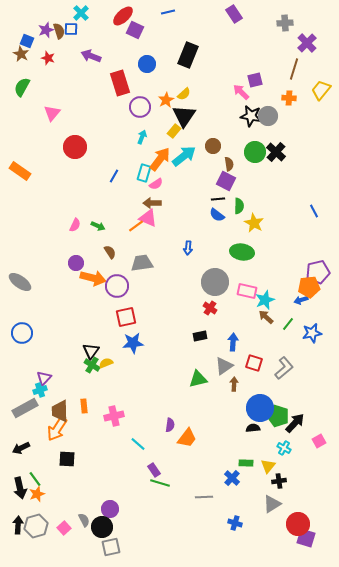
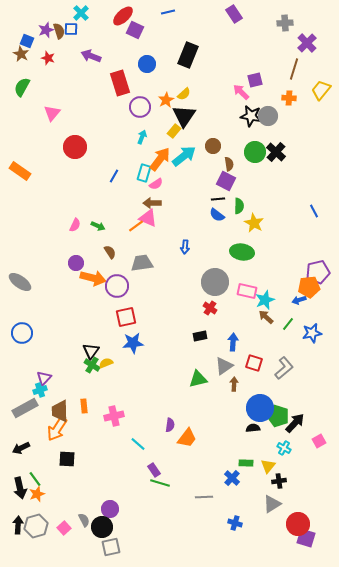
blue arrow at (188, 248): moved 3 px left, 1 px up
blue arrow at (301, 300): moved 2 px left
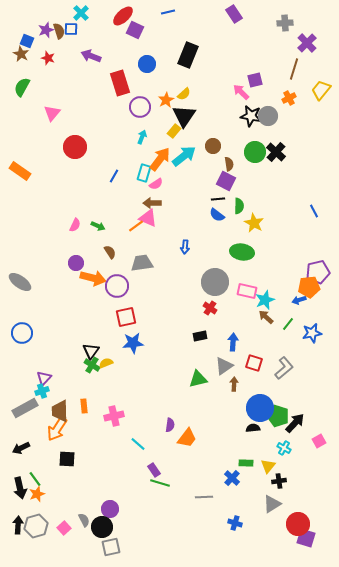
orange cross at (289, 98): rotated 32 degrees counterclockwise
cyan cross at (40, 390): moved 2 px right, 1 px down
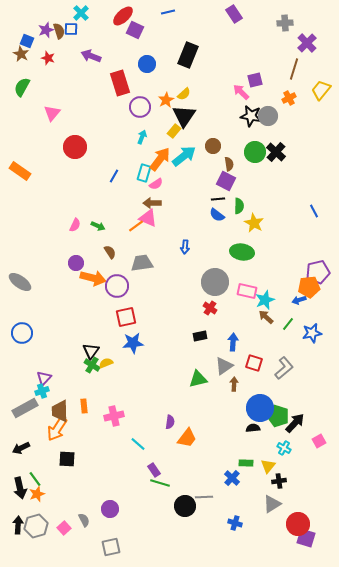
purple semicircle at (170, 425): moved 3 px up
black circle at (102, 527): moved 83 px right, 21 px up
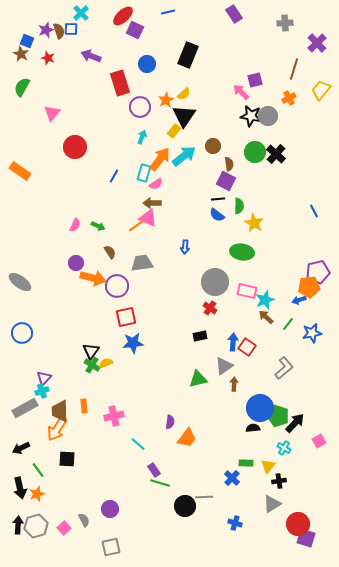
purple cross at (307, 43): moved 10 px right
black cross at (276, 152): moved 2 px down
red square at (254, 363): moved 7 px left, 16 px up; rotated 18 degrees clockwise
green line at (35, 479): moved 3 px right, 9 px up
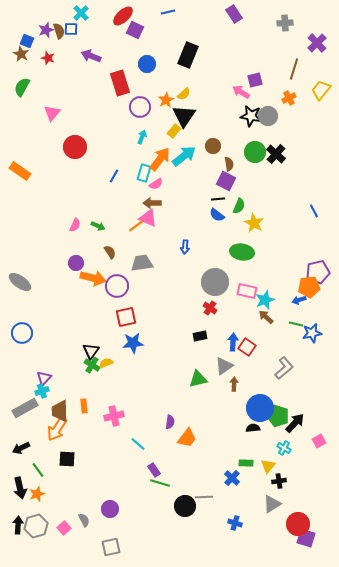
pink arrow at (241, 92): rotated 12 degrees counterclockwise
green semicircle at (239, 206): rotated 21 degrees clockwise
green line at (288, 324): moved 8 px right; rotated 64 degrees clockwise
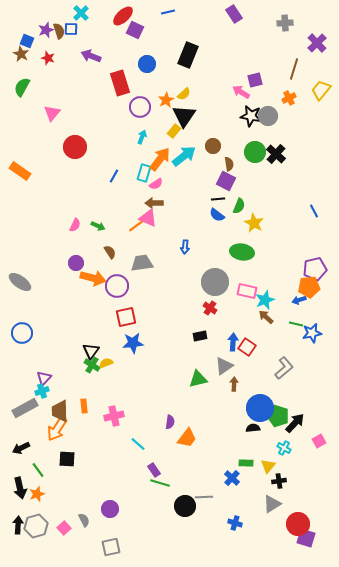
brown arrow at (152, 203): moved 2 px right
purple pentagon at (318, 272): moved 3 px left, 3 px up
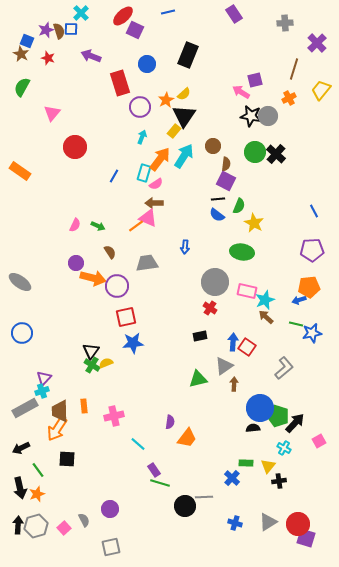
cyan arrow at (184, 156): rotated 20 degrees counterclockwise
brown semicircle at (229, 164): moved 3 px left; rotated 16 degrees clockwise
gray trapezoid at (142, 263): moved 5 px right
purple pentagon at (315, 269): moved 3 px left, 19 px up; rotated 10 degrees clockwise
gray triangle at (272, 504): moved 4 px left, 18 px down
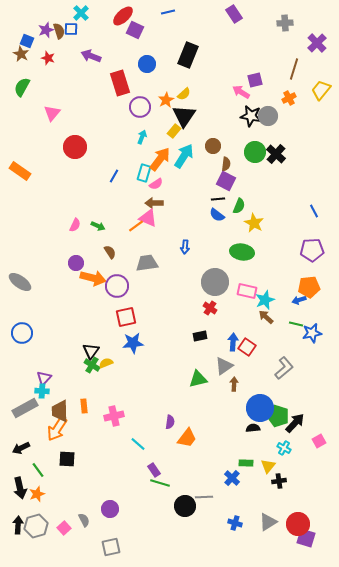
cyan cross at (42, 391): rotated 24 degrees clockwise
